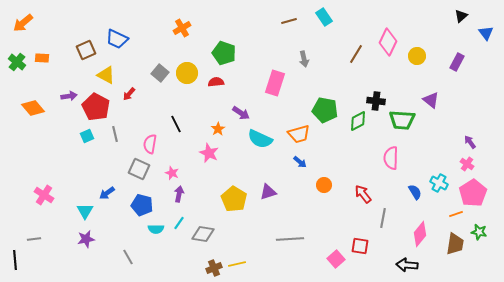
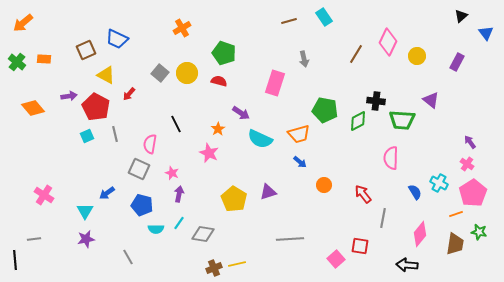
orange rectangle at (42, 58): moved 2 px right, 1 px down
red semicircle at (216, 82): moved 3 px right, 1 px up; rotated 21 degrees clockwise
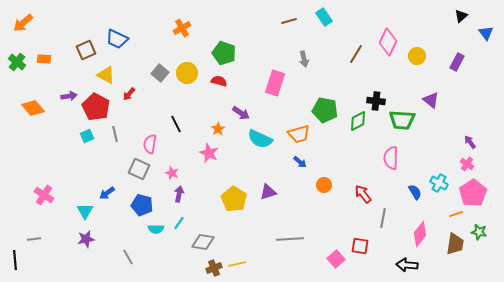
gray diamond at (203, 234): moved 8 px down
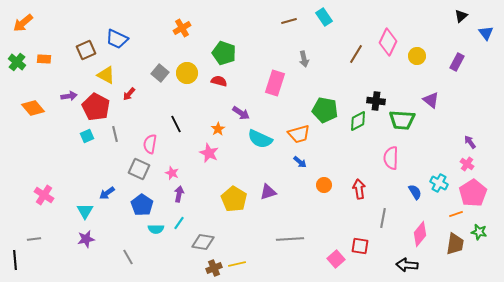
red arrow at (363, 194): moved 4 px left, 5 px up; rotated 30 degrees clockwise
blue pentagon at (142, 205): rotated 20 degrees clockwise
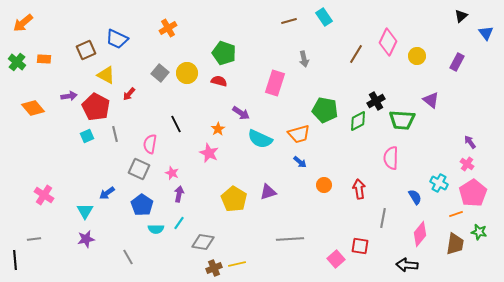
orange cross at (182, 28): moved 14 px left
black cross at (376, 101): rotated 36 degrees counterclockwise
blue semicircle at (415, 192): moved 5 px down
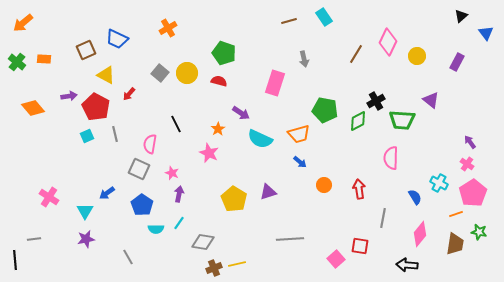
pink cross at (44, 195): moved 5 px right, 2 px down
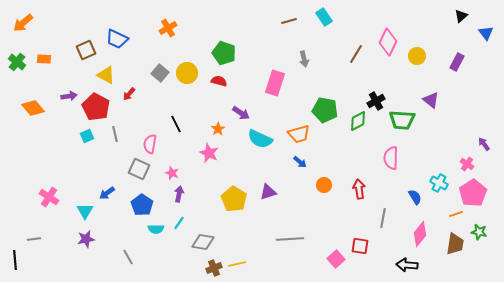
purple arrow at (470, 142): moved 14 px right, 2 px down
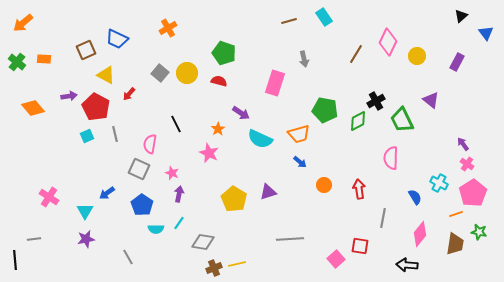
green trapezoid at (402, 120): rotated 60 degrees clockwise
purple arrow at (484, 144): moved 21 px left
